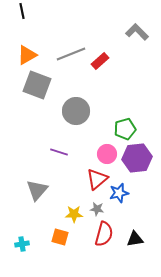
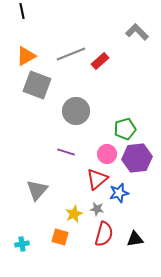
orange triangle: moved 1 px left, 1 px down
purple line: moved 7 px right
yellow star: rotated 24 degrees counterclockwise
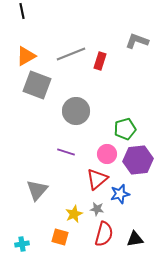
gray L-shape: moved 9 px down; rotated 25 degrees counterclockwise
red rectangle: rotated 30 degrees counterclockwise
purple hexagon: moved 1 px right, 2 px down
blue star: moved 1 px right, 1 px down
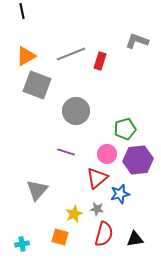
red triangle: moved 1 px up
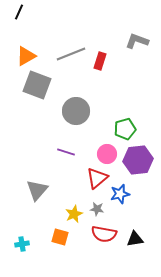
black line: moved 3 px left, 1 px down; rotated 35 degrees clockwise
red semicircle: rotated 85 degrees clockwise
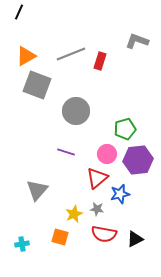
black triangle: rotated 18 degrees counterclockwise
